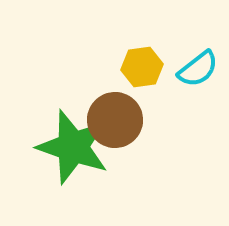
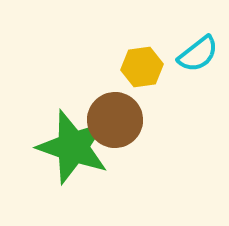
cyan semicircle: moved 15 px up
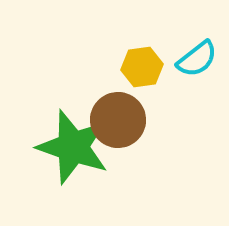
cyan semicircle: moved 1 px left, 5 px down
brown circle: moved 3 px right
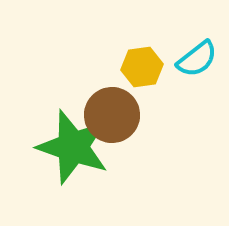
brown circle: moved 6 px left, 5 px up
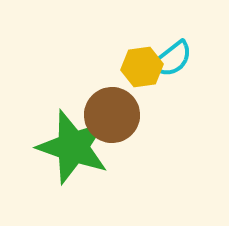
cyan semicircle: moved 25 px left
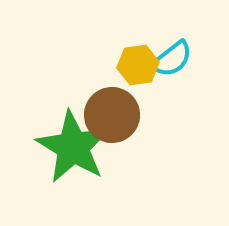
yellow hexagon: moved 4 px left, 2 px up
green star: rotated 12 degrees clockwise
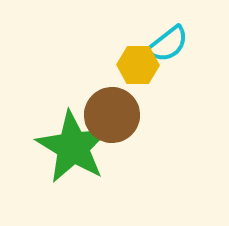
cyan semicircle: moved 4 px left, 15 px up
yellow hexagon: rotated 9 degrees clockwise
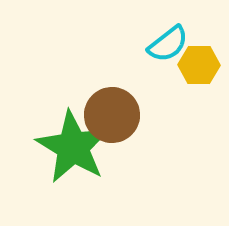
yellow hexagon: moved 61 px right
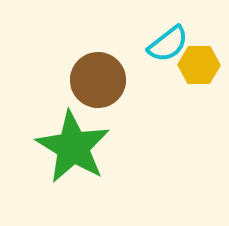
brown circle: moved 14 px left, 35 px up
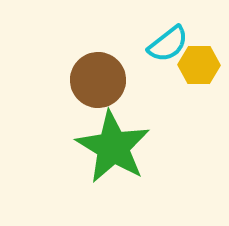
green star: moved 40 px right
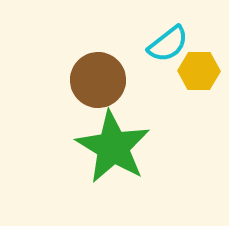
yellow hexagon: moved 6 px down
